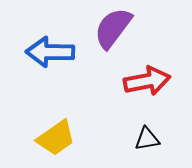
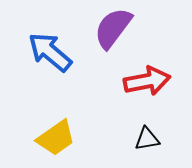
blue arrow: rotated 39 degrees clockwise
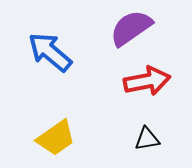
purple semicircle: moved 18 px right; rotated 18 degrees clockwise
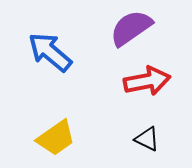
black triangle: rotated 36 degrees clockwise
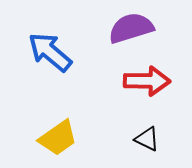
purple semicircle: rotated 18 degrees clockwise
red arrow: rotated 12 degrees clockwise
yellow trapezoid: moved 2 px right
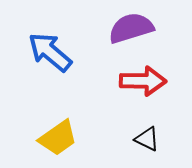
red arrow: moved 4 px left
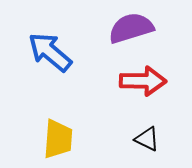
yellow trapezoid: moved 1 px down; rotated 51 degrees counterclockwise
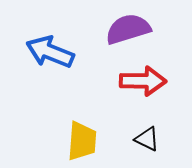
purple semicircle: moved 3 px left, 1 px down
blue arrow: rotated 18 degrees counterclockwise
yellow trapezoid: moved 24 px right, 2 px down
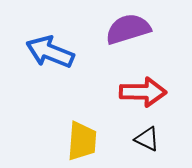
red arrow: moved 11 px down
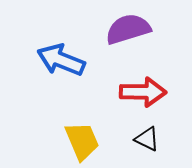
blue arrow: moved 11 px right, 8 px down
yellow trapezoid: rotated 27 degrees counterclockwise
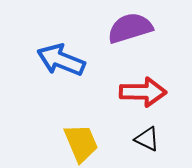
purple semicircle: moved 2 px right, 1 px up
yellow trapezoid: moved 1 px left, 2 px down
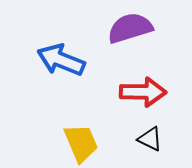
black triangle: moved 3 px right
